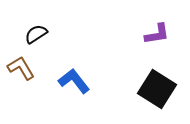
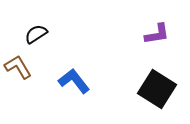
brown L-shape: moved 3 px left, 1 px up
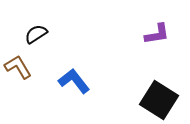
black square: moved 2 px right, 11 px down
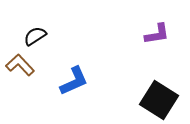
black semicircle: moved 1 px left, 2 px down
brown L-shape: moved 2 px right, 2 px up; rotated 12 degrees counterclockwise
blue L-shape: rotated 104 degrees clockwise
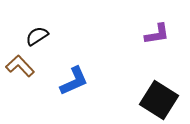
black semicircle: moved 2 px right
brown L-shape: moved 1 px down
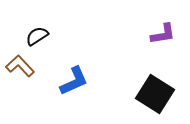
purple L-shape: moved 6 px right
black square: moved 4 px left, 6 px up
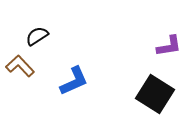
purple L-shape: moved 6 px right, 12 px down
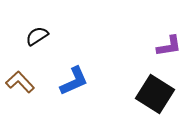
brown L-shape: moved 16 px down
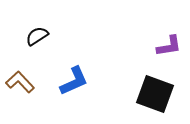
black square: rotated 12 degrees counterclockwise
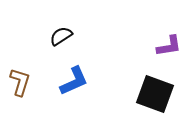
black semicircle: moved 24 px right
brown L-shape: rotated 60 degrees clockwise
